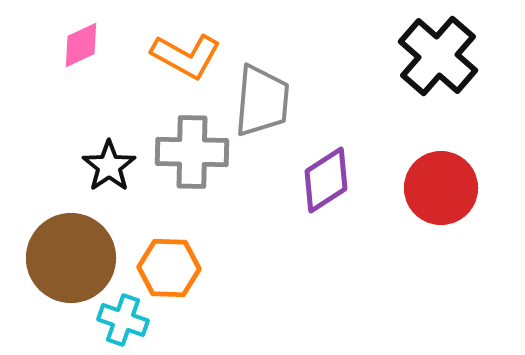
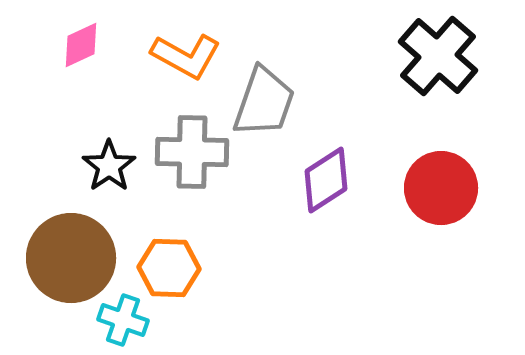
gray trapezoid: moved 2 px right, 1 px down; rotated 14 degrees clockwise
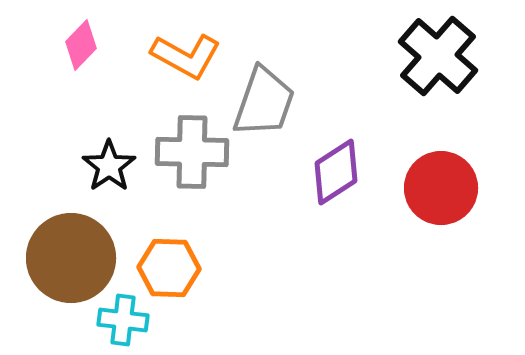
pink diamond: rotated 21 degrees counterclockwise
purple diamond: moved 10 px right, 8 px up
cyan cross: rotated 12 degrees counterclockwise
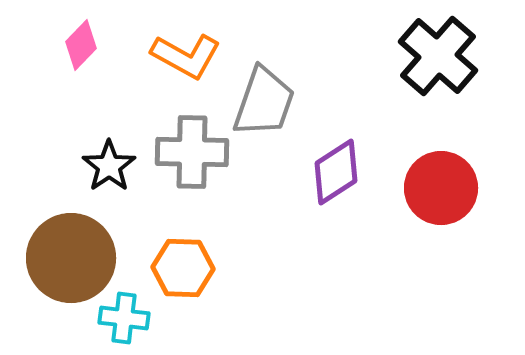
orange hexagon: moved 14 px right
cyan cross: moved 1 px right, 2 px up
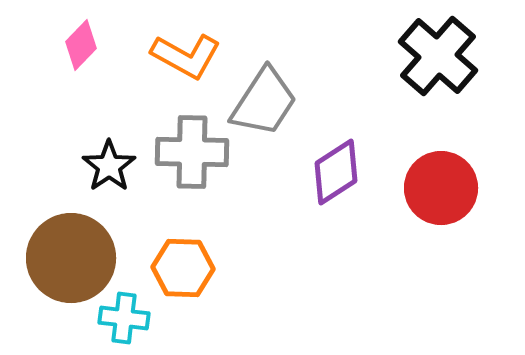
gray trapezoid: rotated 14 degrees clockwise
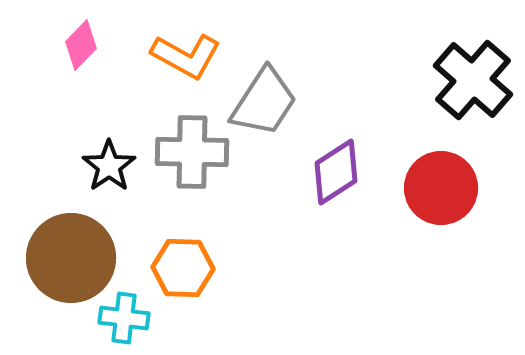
black cross: moved 35 px right, 24 px down
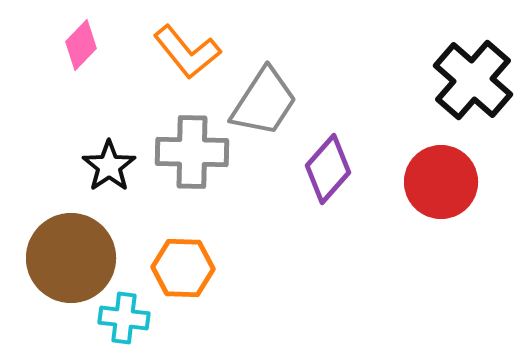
orange L-shape: moved 1 px right, 4 px up; rotated 22 degrees clockwise
purple diamond: moved 8 px left, 3 px up; rotated 16 degrees counterclockwise
red circle: moved 6 px up
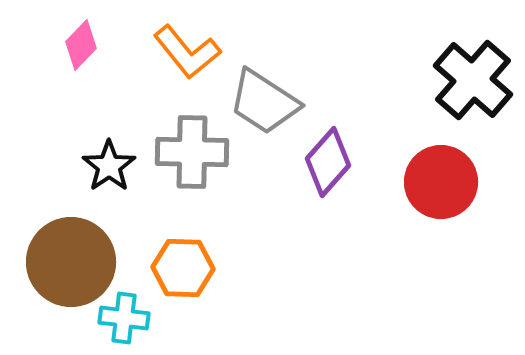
gray trapezoid: rotated 90 degrees clockwise
purple diamond: moved 7 px up
brown circle: moved 4 px down
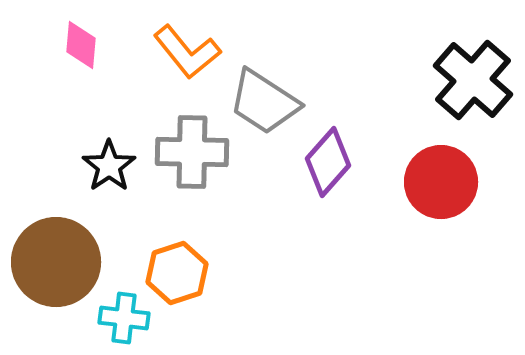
pink diamond: rotated 39 degrees counterclockwise
brown circle: moved 15 px left
orange hexagon: moved 6 px left, 5 px down; rotated 20 degrees counterclockwise
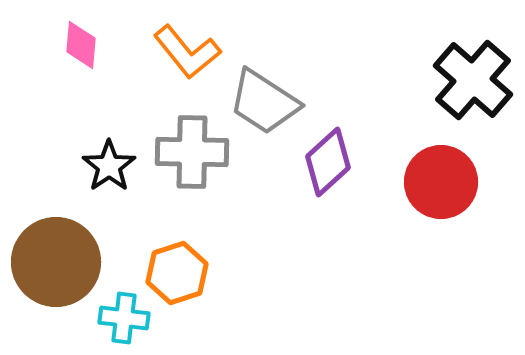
purple diamond: rotated 6 degrees clockwise
